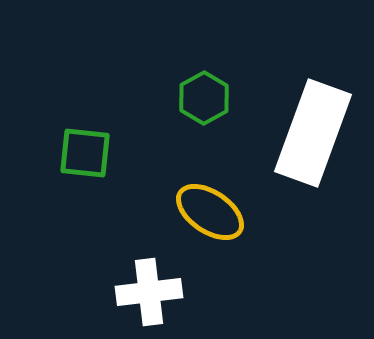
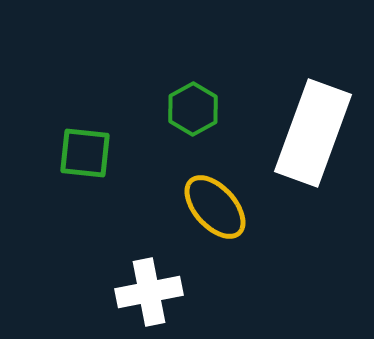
green hexagon: moved 11 px left, 11 px down
yellow ellipse: moved 5 px right, 5 px up; rotated 14 degrees clockwise
white cross: rotated 4 degrees counterclockwise
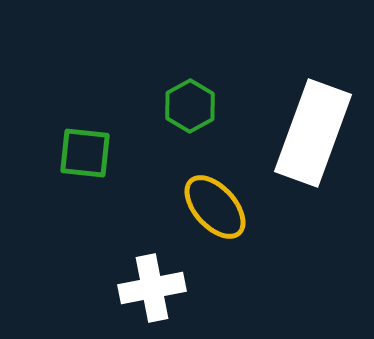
green hexagon: moved 3 px left, 3 px up
white cross: moved 3 px right, 4 px up
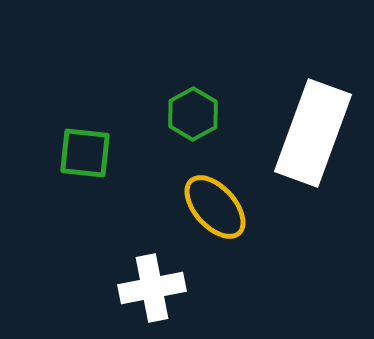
green hexagon: moved 3 px right, 8 px down
